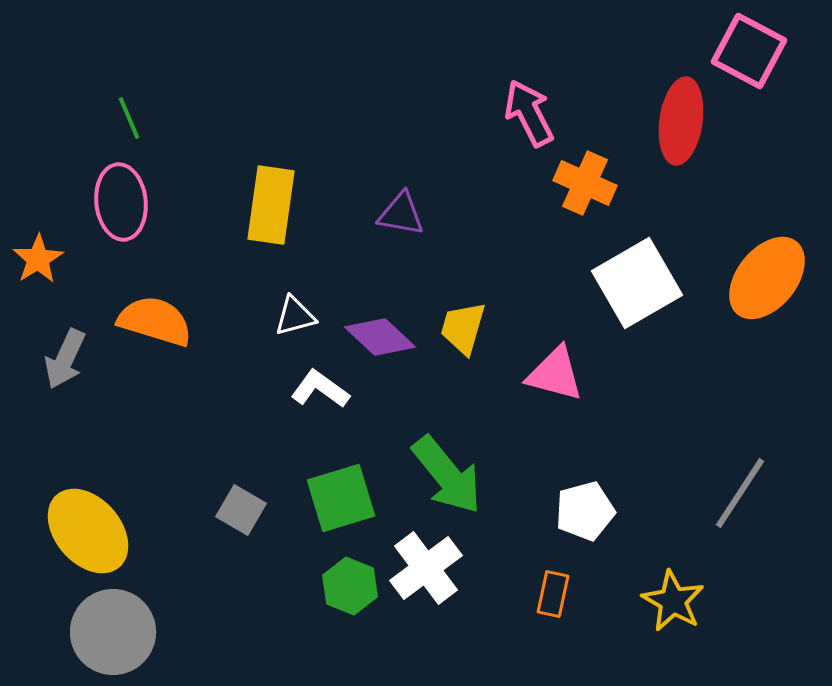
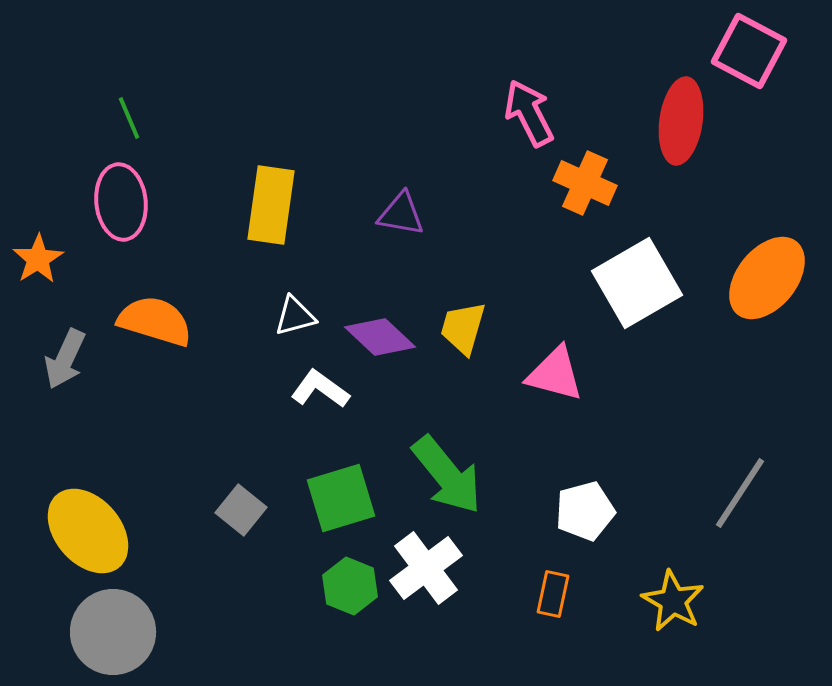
gray square: rotated 9 degrees clockwise
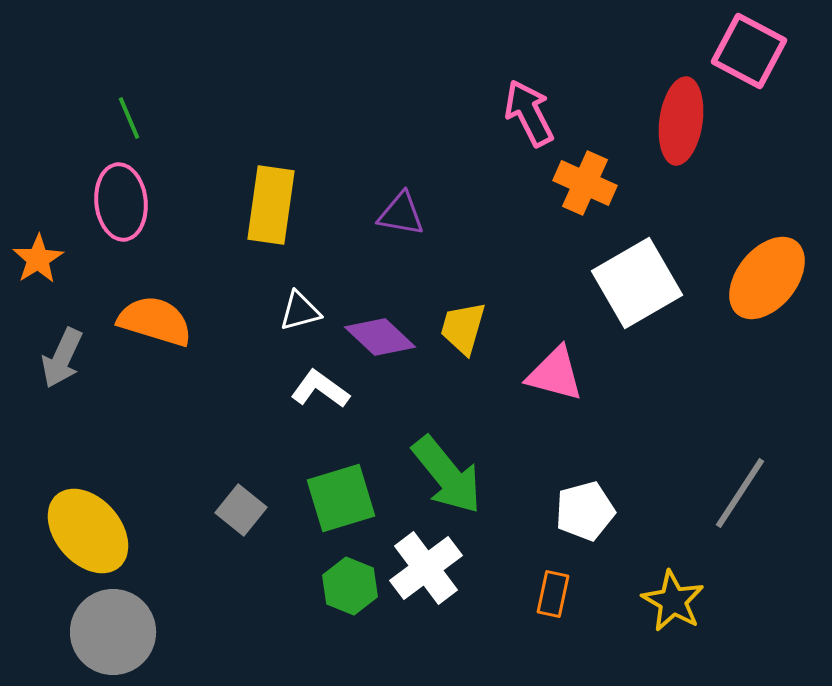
white triangle: moved 5 px right, 5 px up
gray arrow: moved 3 px left, 1 px up
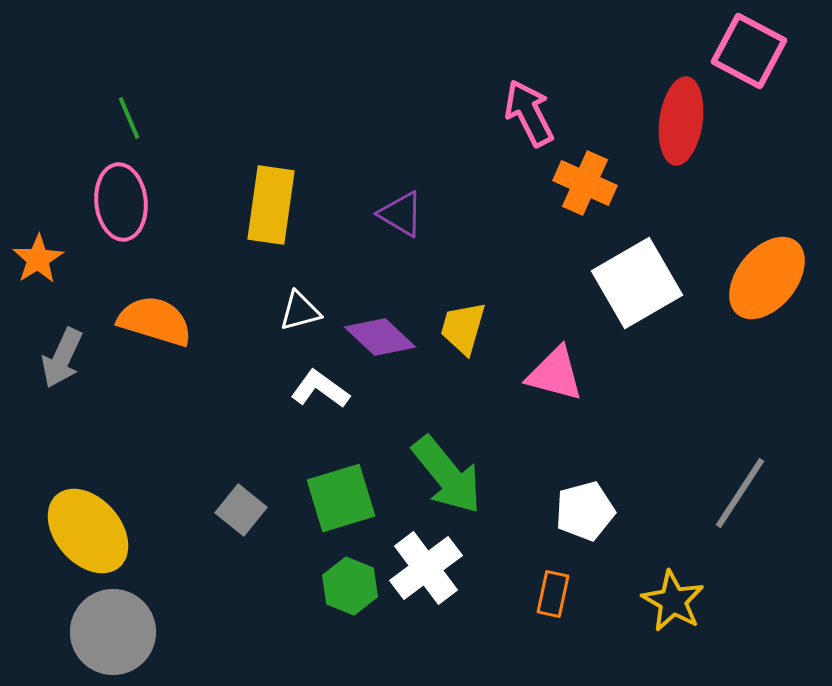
purple triangle: rotated 21 degrees clockwise
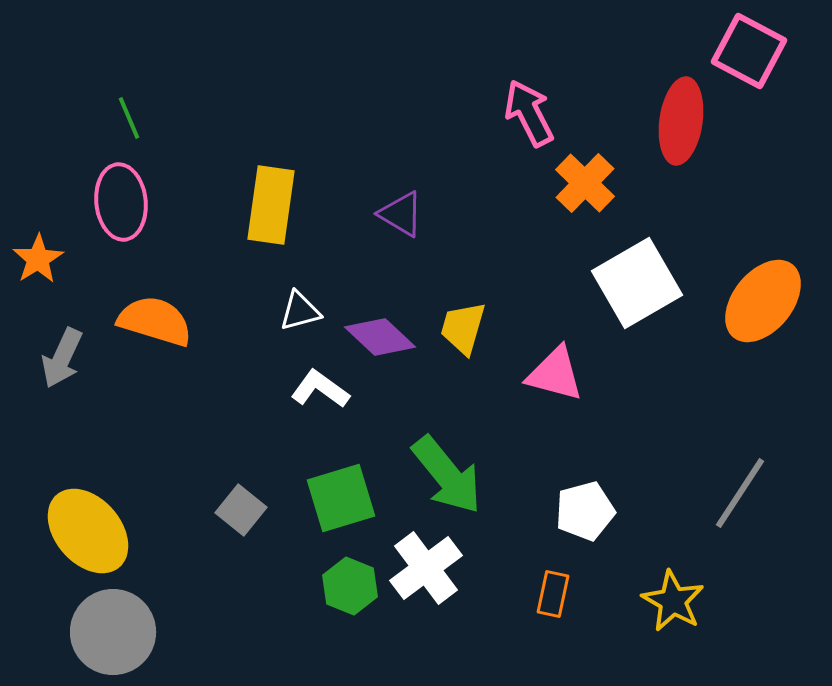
orange cross: rotated 20 degrees clockwise
orange ellipse: moved 4 px left, 23 px down
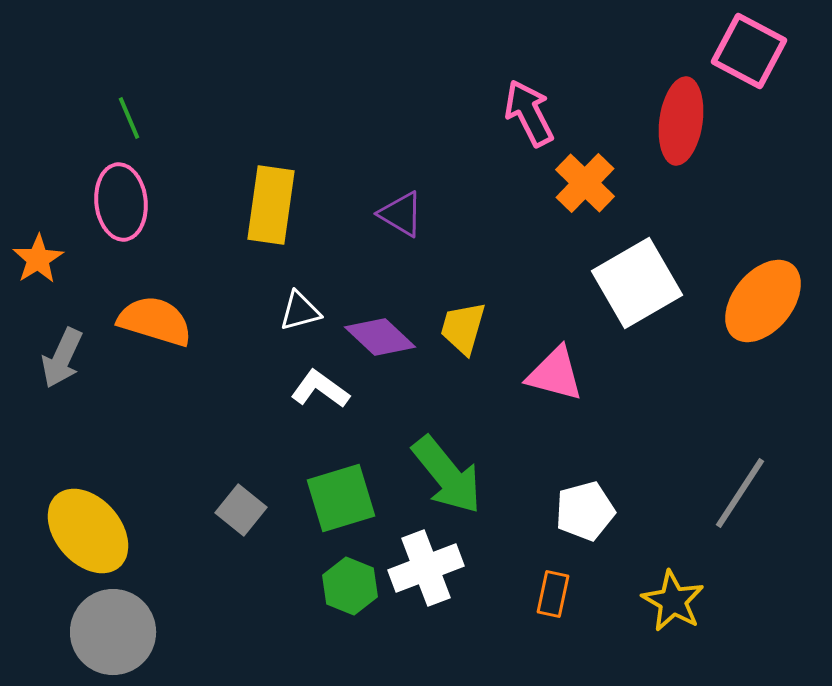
white cross: rotated 16 degrees clockwise
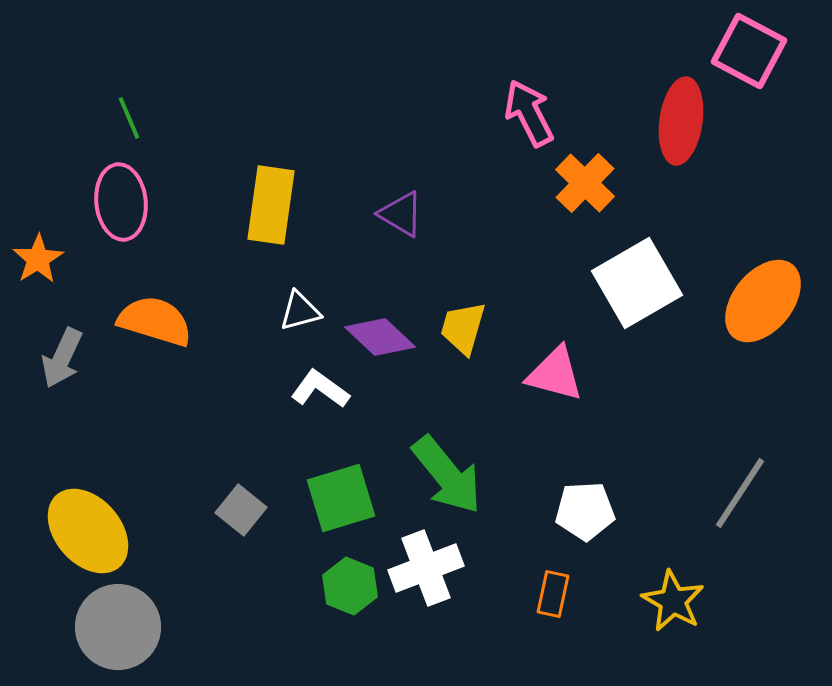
white pentagon: rotated 12 degrees clockwise
gray circle: moved 5 px right, 5 px up
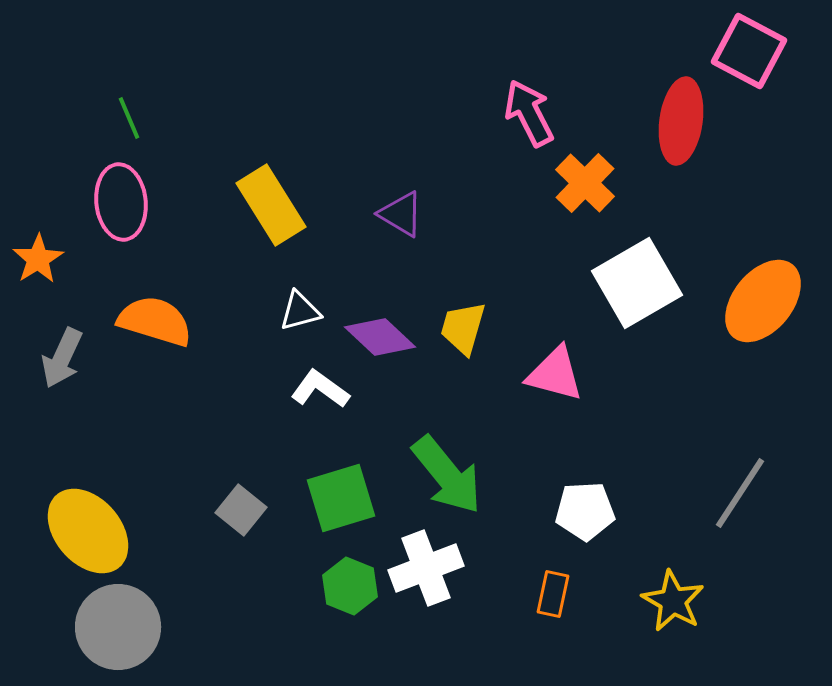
yellow rectangle: rotated 40 degrees counterclockwise
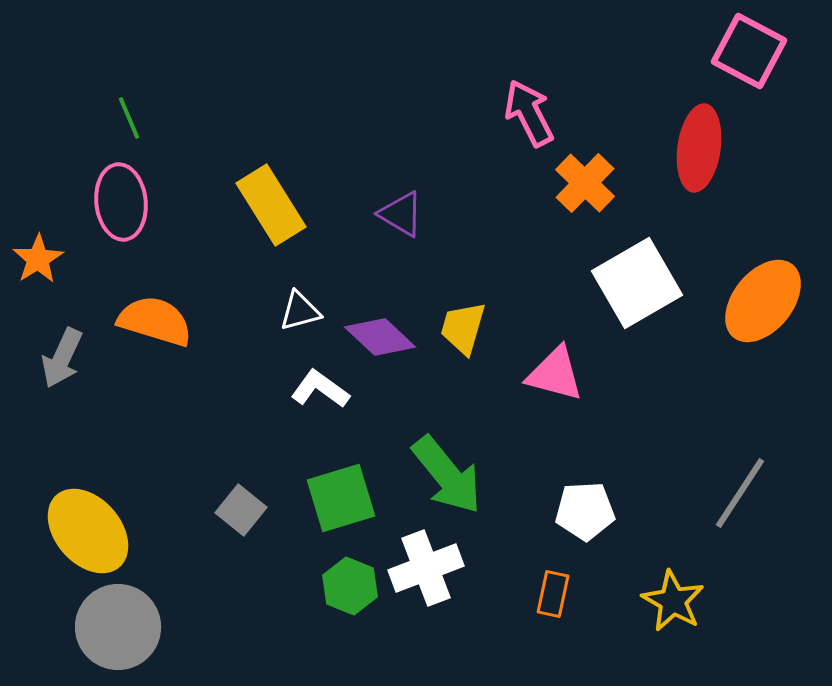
red ellipse: moved 18 px right, 27 px down
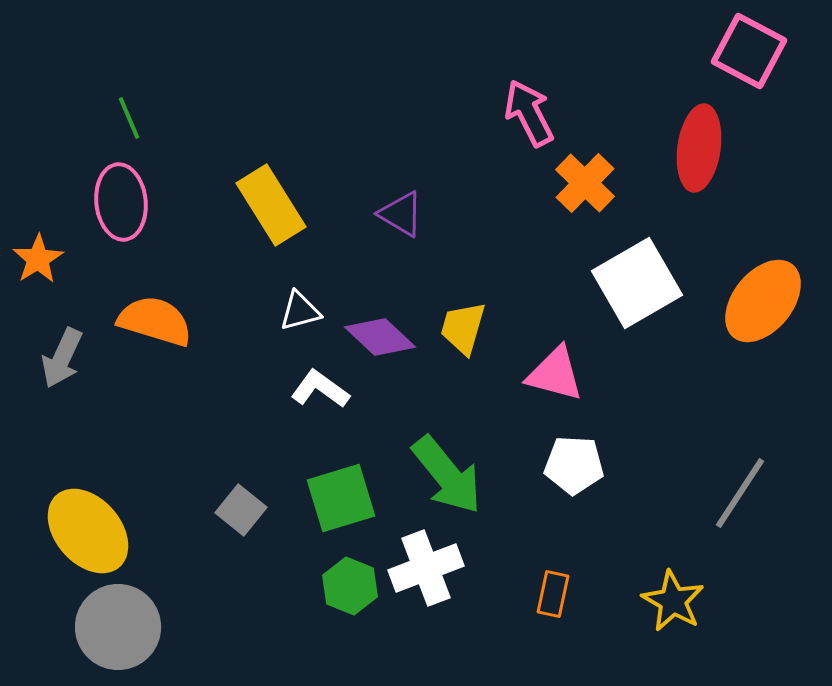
white pentagon: moved 11 px left, 46 px up; rotated 6 degrees clockwise
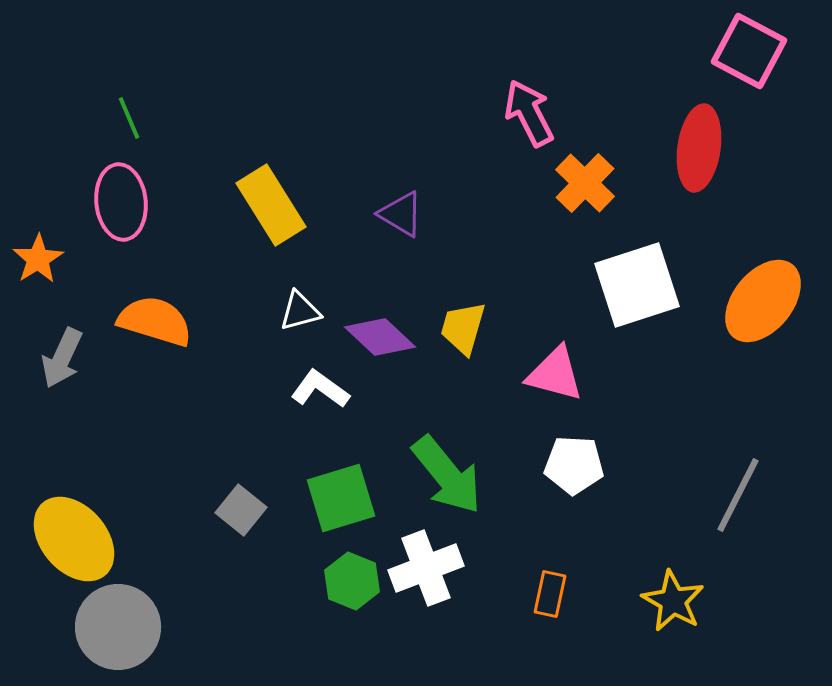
white square: moved 2 px down; rotated 12 degrees clockwise
gray line: moved 2 px left, 2 px down; rotated 6 degrees counterclockwise
yellow ellipse: moved 14 px left, 8 px down
green hexagon: moved 2 px right, 5 px up
orange rectangle: moved 3 px left
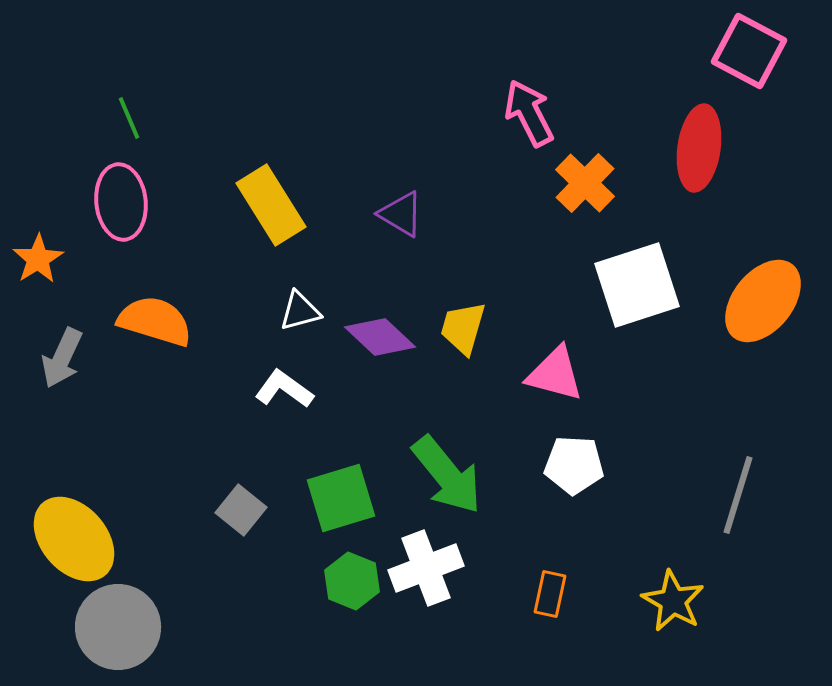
white L-shape: moved 36 px left
gray line: rotated 10 degrees counterclockwise
